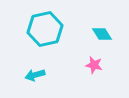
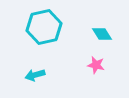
cyan hexagon: moved 1 px left, 2 px up
pink star: moved 2 px right
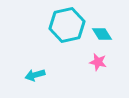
cyan hexagon: moved 23 px right, 2 px up
pink star: moved 2 px right, 3 px up
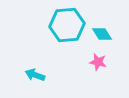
cyan hexagon: rotated 8 degrees clockwise
cyan arrow: rotated 36 degrees clockwise
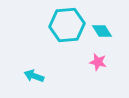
cyan diamond: moved 3 px up
cyan arrow: moved 1 px left, 1 px down
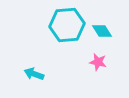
cyan arrow: moved 2 px up
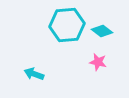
cyan diamond: rotated 20 degrees counterclockwise
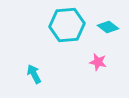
cyan diamond: moved 6 px right, 4 px up
cyan arrow: rotated 42 degrees clockwise
